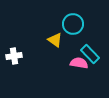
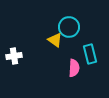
cyan circle: moved 4 px left, 3 px down
cyan rectangle: rotated 30 degrees clockwise
pink semicircle: moved 5 px left, 5 px down; rotated 84 degrees clockwise
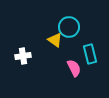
white cross: moved 9 px right
pink semicircle: rotated 30 degrees counterclockwise
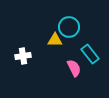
yellow triangle: rotated 35 degrees counterclockwise
cyan rectangle: rotated 24 degrees counterclockwise
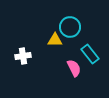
cyan circle: moved 1 px right
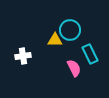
cyan circle: moved 3 px down
cyan rectangle: rotated 12 degrees clockwise
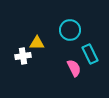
yellow triangle: moved 18 px left, 3 px down
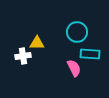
cyan circle: moved 7 px right, 2 px down
cyan rectangle: rotated 60 degrees counterclockwise
